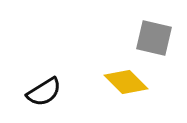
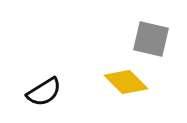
gray square: moved 3 px left, 1 px down
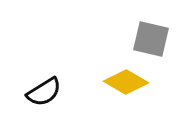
yellow diamond: rotated 15 degrees counterclockwise
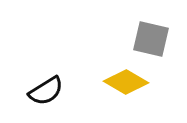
black semicircle: moved 2 px right, 1 px up
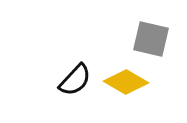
black semicircle: moved 29 px right, 11 px up; rotated 15 degrees counterclockwise
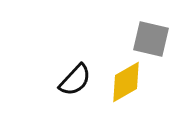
yellow diamond: rotated 60 degrees counterclockwise
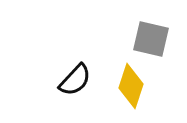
yellow diamond: moved 5 px right, 4 px down; rotated 42 degrees counterclockwise
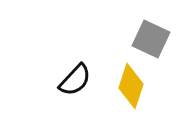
gray square: rotated 12 degrees clockwise
